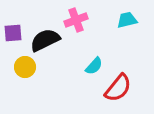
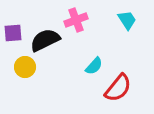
cyan trapezoid: rotated 70 degrees clockwise
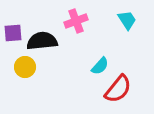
pink cross: moved 1 px down
black semicircle: moved 3 px left, 1 px down; rotated 20 degrees clockwise
cyan semicircle: moved 6 px right
red semicircle: moved 1 px down
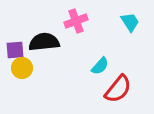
cyan trapezoid: moved 3 px right, 2 px down
purple square: moved 2 px right, 17 px down
black semicircle: moved 2 px right, 1 px down
yellow circle: moved 3 px left, 1 px down
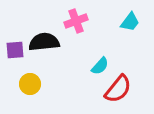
cyan trapezoid: rotated 70 degrees clockwise
yellow circle: moved 8 px right, 16 px down
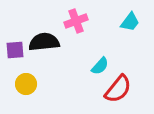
yellow circle: moved 4 px left
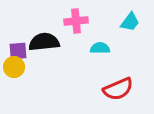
pink cross: rotated 15 degrees clockwise
purple square: moved 3 px right, 1 px down
cyan semicircle: moved 18 px up; rotated 132 degrees counterclockwise
yellow circle: moved 12 px left, 17 px up
red semicircle: rotated 28 degrees clockwise
